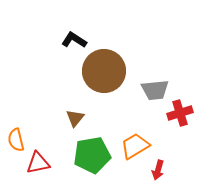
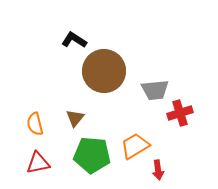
orange semicircle: moved 19 px right, 16 px up
green pentagon: rotated 15 degrees clockwise
red arrow: rotated 24 degrees counterclockwise
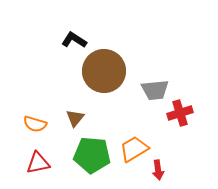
orange semicircle: rotated 60 degrees counterclockwise
orange trapezoid: moved 1 px left, 3 px down
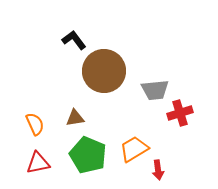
black L-shape: rotated 20 degrees clockwise
brown triangle: rotated 42 degrees clockwise
orange semicircle: rotated 130 degrees counterclockwise
green pentagon: moved 4 px left; rotated 18 degrees clockwise
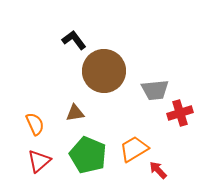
brown triangle: moved 5 px up
red triangle: moved 1 px right, 2 px up; rotated 30 degrees counterclockwise
red arrow: rotated 144 degrees clockwise
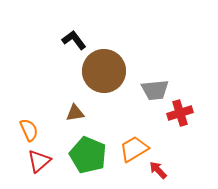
orange semicircle: moved 6 px left, 6 px down
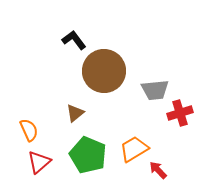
brown triangle: rotated 30 degrees counterclockwise
red triangle: moved 1 px down
